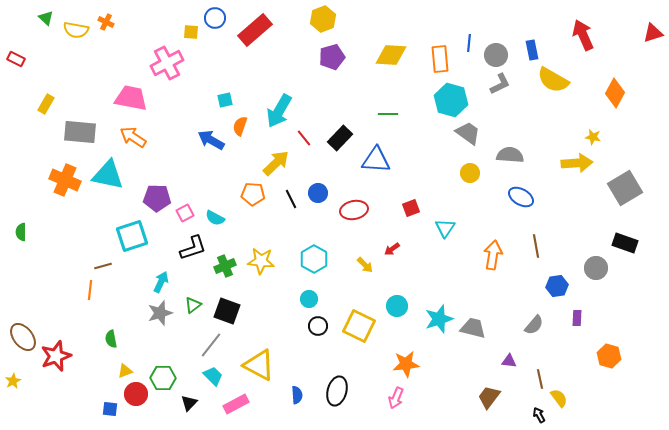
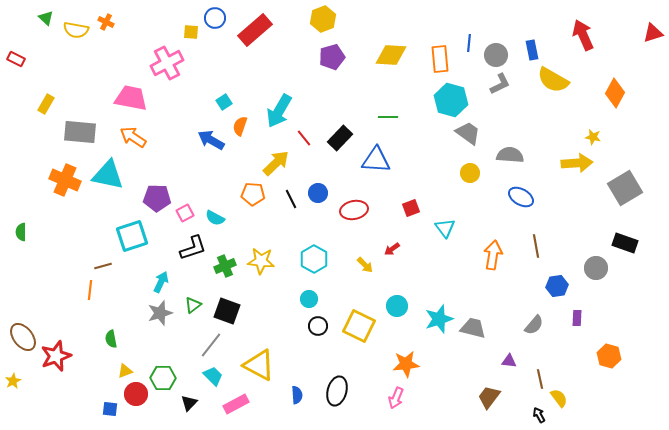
cyan square at (225, 100): moved 1 px left, 2 px down; rotated 21 degrees counterclockwise
green line at (388, 114): moved 3 px down
cyan triangle at (445, 228): rotated 10 degrees counterclockwise
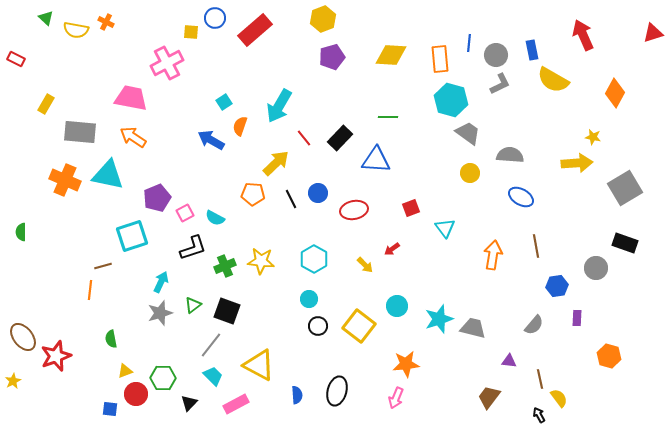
cyan arrow at (279, 111): moved 5 px up
purple pentagon at (157, 198): rotated 24 degrees counterclockwise
yellow square at (359, 326): rotated 12 degrees clockwise
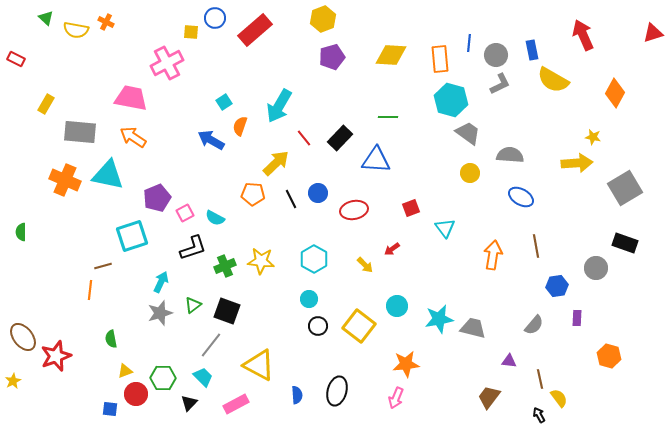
cyan star at (439, 319): rotated 8 degrees clockwise
cyan trapezoid at (213, 376): moved 10 px left, 1 px down
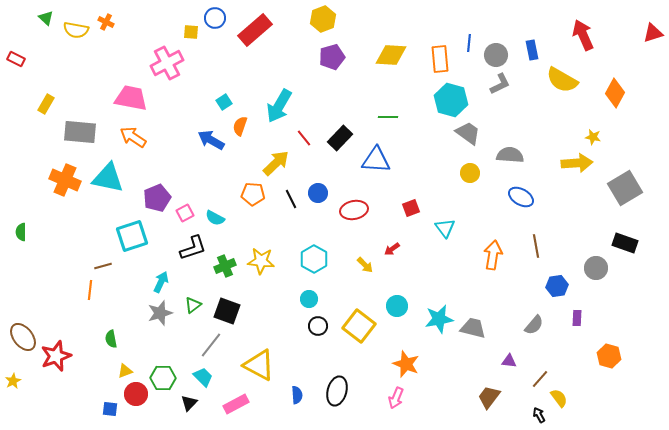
yellow semicircle at (553, 80): moved 9 px right
cyan triangle at (108, 175): moved 3 px down
orange star at (406, 364): rotated 28 degrees clockwise
brown line at (540, 379): rotated 54 degrees clockwise
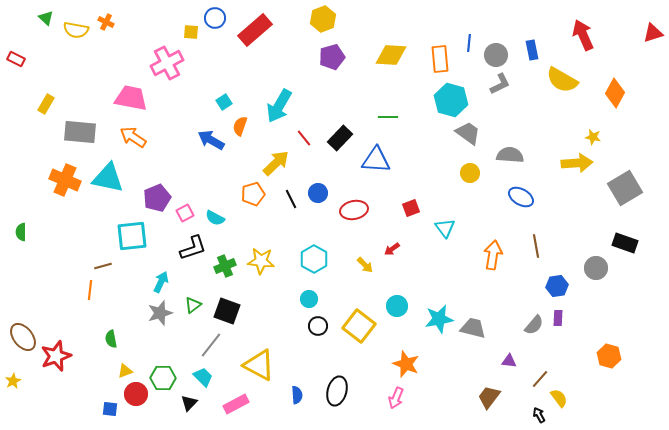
orange pentagon at (253, 194): rotated 20 degrees counterclockwise
cyan square at (132, 236): rotated 12 degrees clockwise
purple rectangle at (577, 318): moved 19 px left
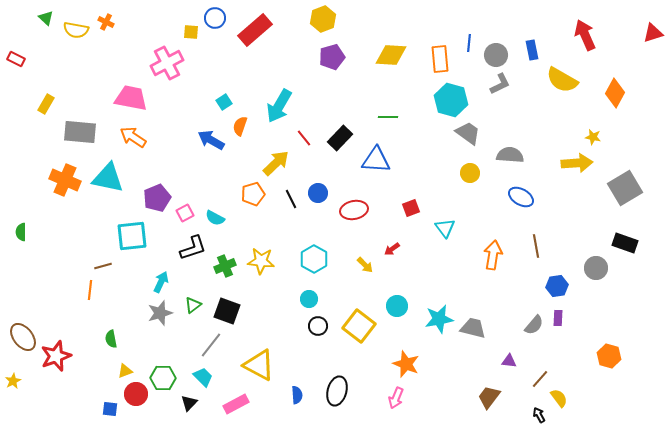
red arrow at (583, 35): moved 2 px right
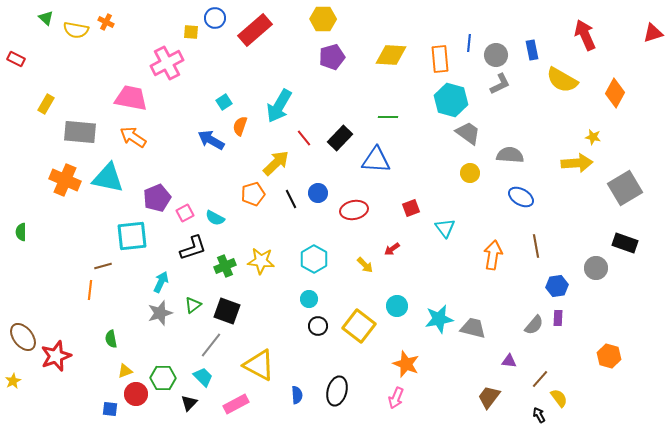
yellow hexagon at (323, 19): rotated 20 degrees clockwise
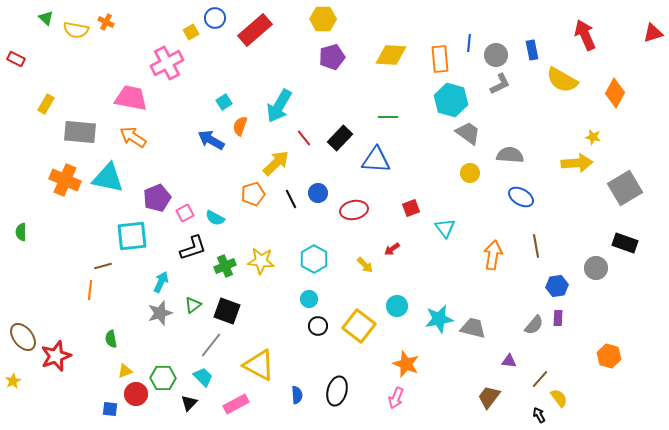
yellow square at (191, 32): rotated 35 degrees counterclockwise
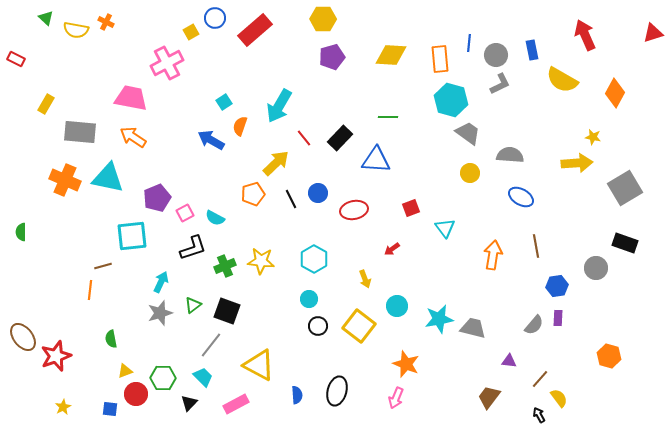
yellow arrow at (365, 265): moved 14 px down; rotated 24 degrees clockwise
yellow star at (13, 381): moved 50 px right, 26 px down
